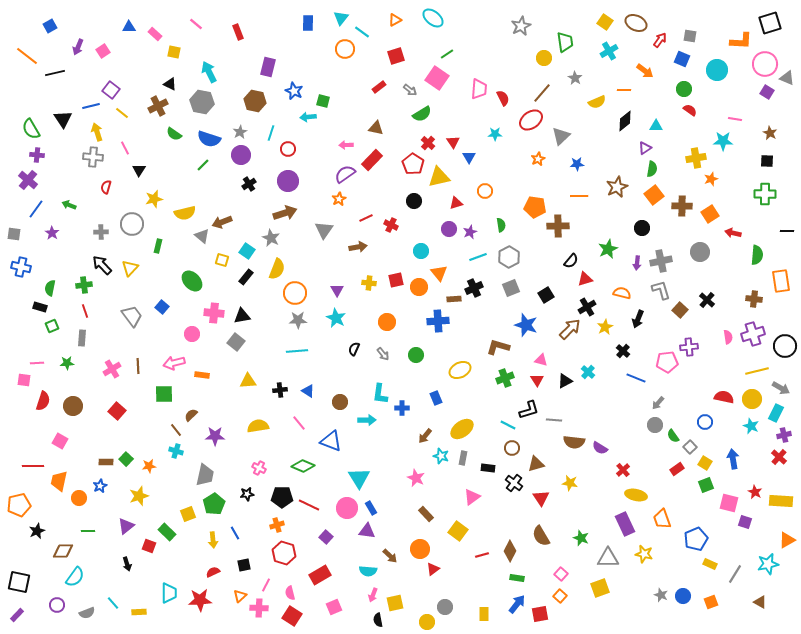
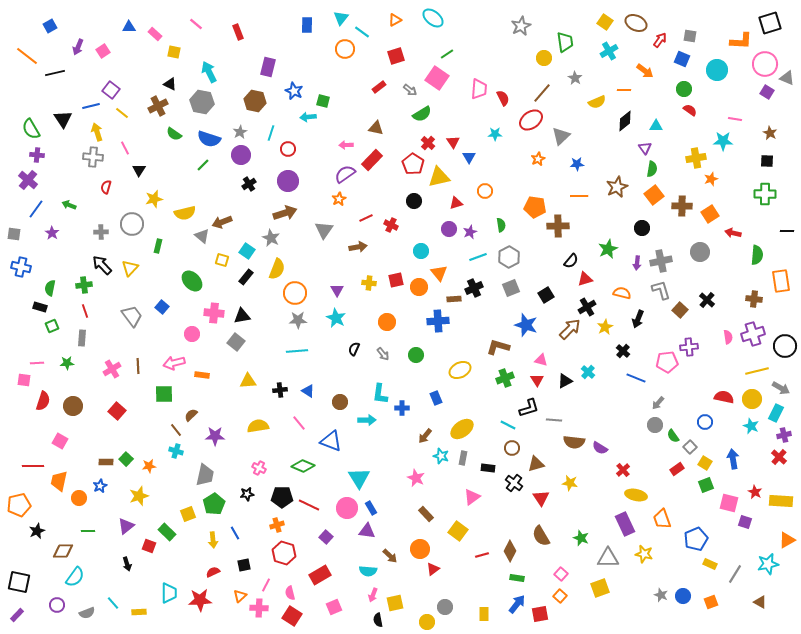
blue rectangle at (308, 23): moved 1 px left, 2 px down
purple triangle at (645, 148): rotated 32 degrees counterclockwise
black L-shape at (529, 410): moved 2 px up
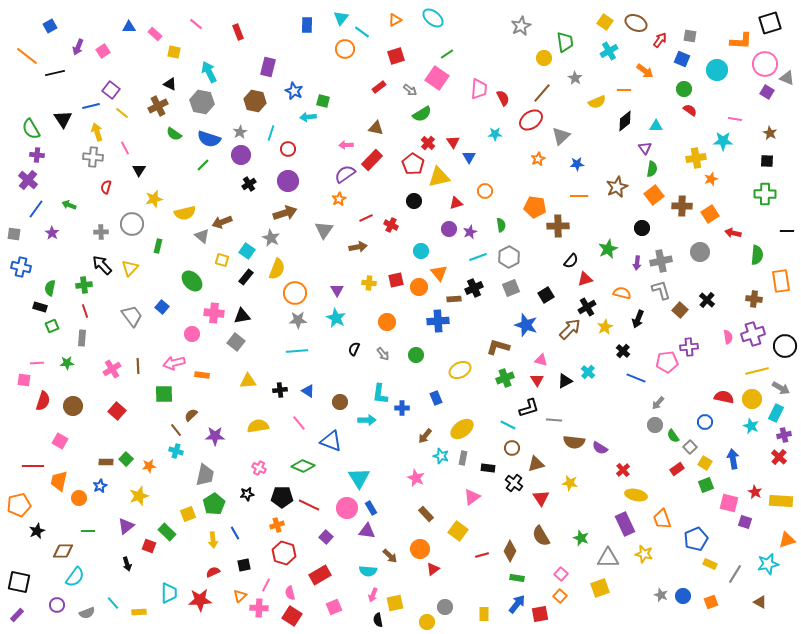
orange triangle at (787, 540): rotated 12 degrees clockwise
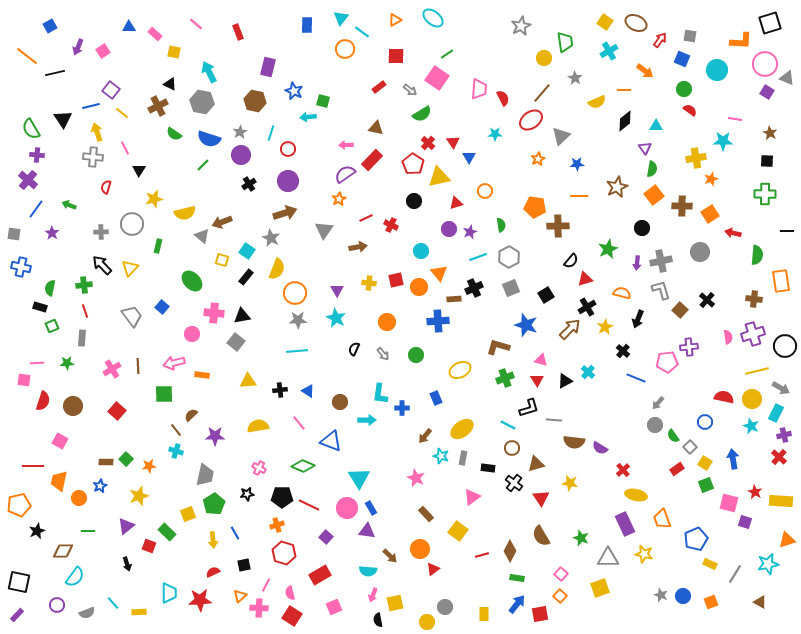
red square at (396, 56): rotated 18 degrees clockwise
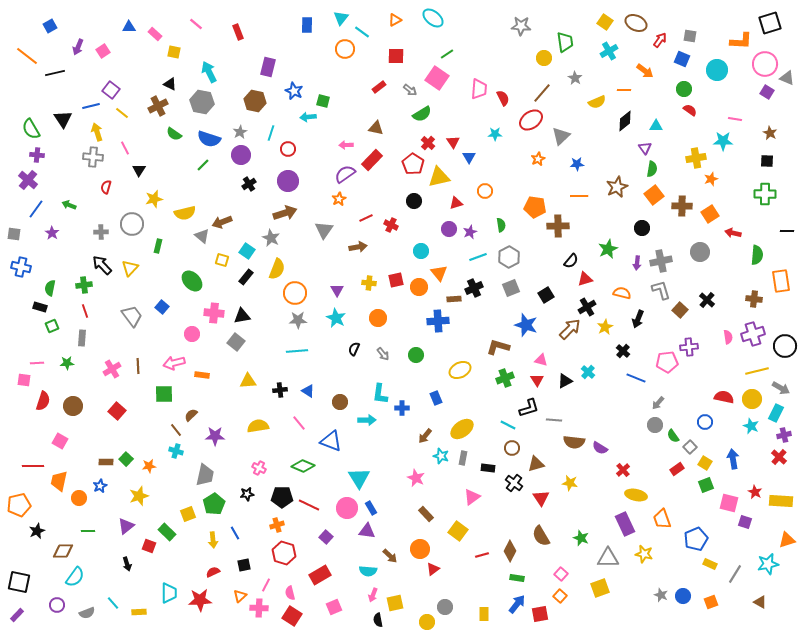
gray star at (521, 26): rotated 30 degrees clockwise
orange circle at (387, 322): moved 9 px left, 4 px up
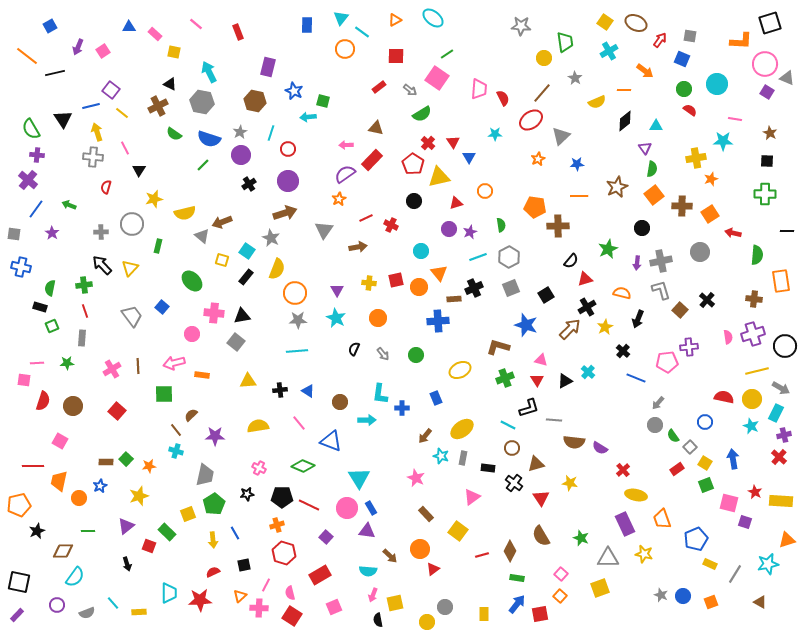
cyan circle at (717, 70): moved 14 px down
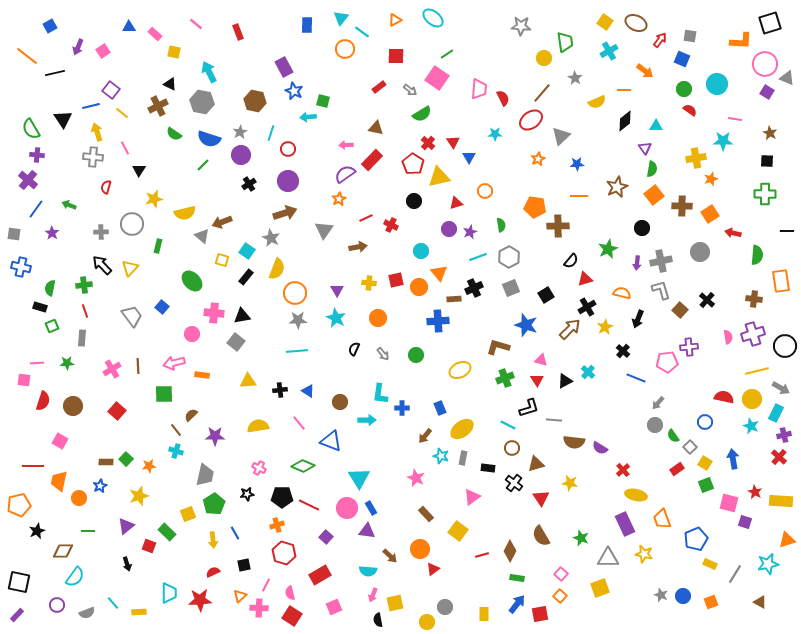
purple rectangle at (268, 67): moved 16 px right; rotated 42 degrees counterclockwise
blue rectangle at (436, 398): moved 4 px right, 10 px down
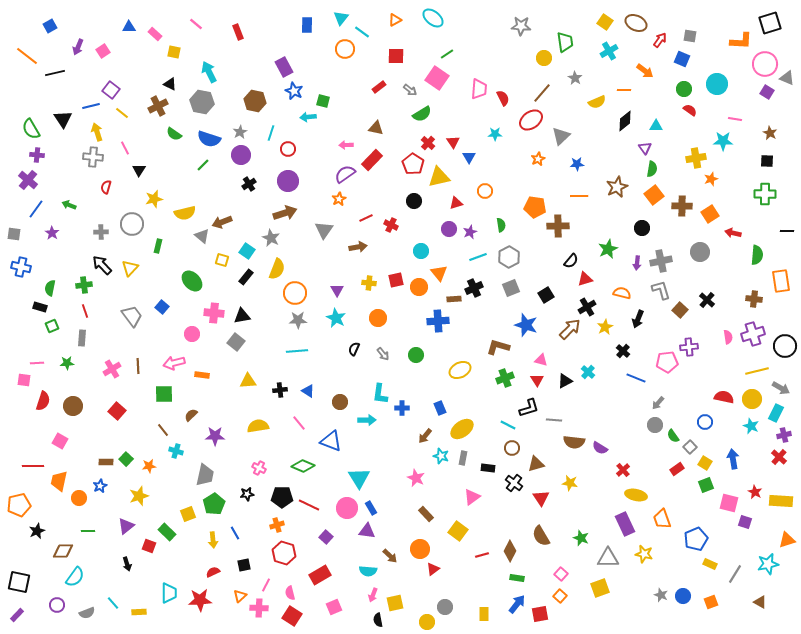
brown line at (176, 430): moved 13 px left
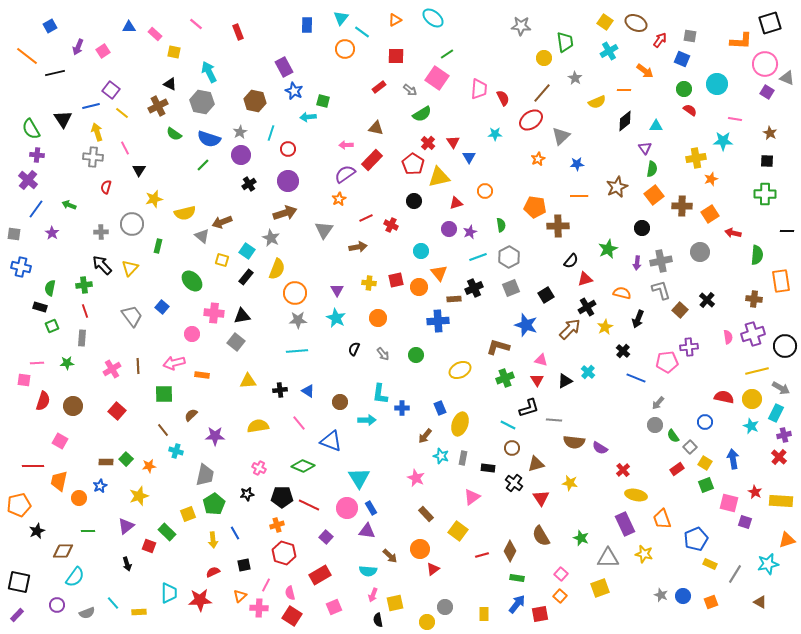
yellow ellipse at (462, 429): moved 2 px left, 5 px up; rotated 35 degrees counterclockwise
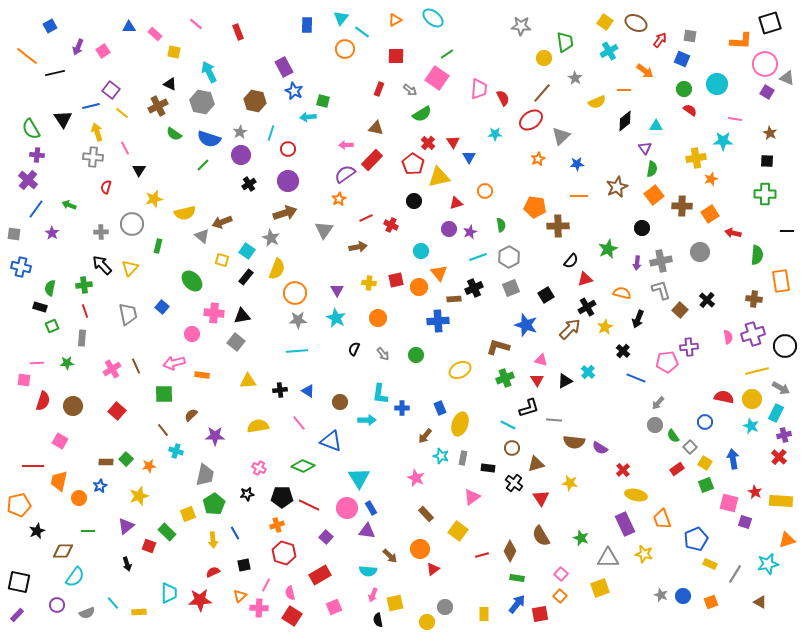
red rectangle at (379, 87): moved 2 px down; rotated 32 degrees counterclockwise
gray trapezoid at (132, 316): moved 4 px left, 2 px up; rotated 25 degrees clockwise
brown line at (138, 366): moved 2 px left; rotated 21 degrees counterclockwise
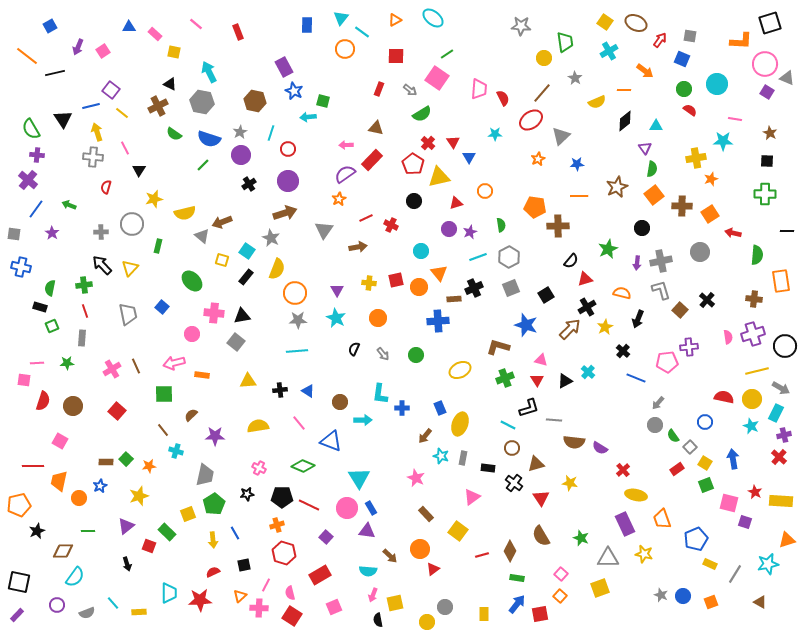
cyan arrow at (367, 420): moved 4 px left
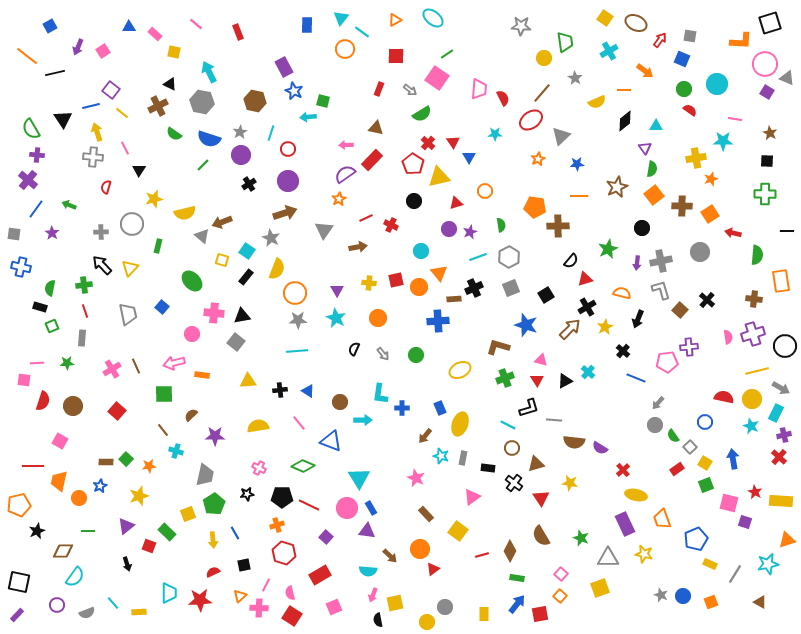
yellow square at (605, 22): moved 4 px up
